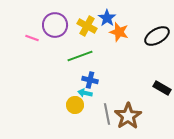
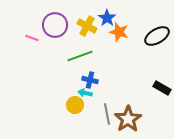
brown star: moved 3 px down
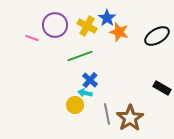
blue cross: rotated 28 degrees clockwise
brown star: moved 2 px right, 1 px up
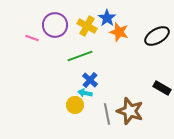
brown star: moved 7 px up; rotated 20 degrees counterclockwise
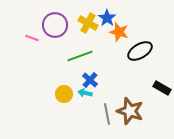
yellow cross: moved 1 px right, 3 px up
black ellipse: moved 17 px left, 15 px down
yellow circle: moved 11 px left, 11 px up
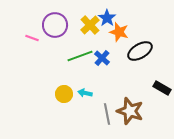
yellow cross: moved 2 px right, 2 px down; rotated 18 degrees clockwise
blue cross: moved 12 px right, 22 px up
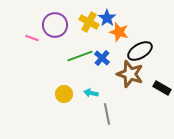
yellow cross: moved 1 px left, 3 px up; rotated 18 degrees counterclockwise
cyan arrow: moved 6 px right
brown star: moved 37 px up
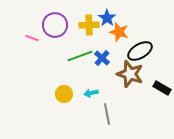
yellow cross: moved 3 px down; rotated 30 degrees counterclockwise
cyan arrow: rotated 24 degrees counterclockwise
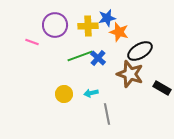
blue star: rotated 24 degrees clockwise
yellow cross: moved 1 px left, 1 px down
pink line: moved 4 px down
blue cross: moved 4 px left
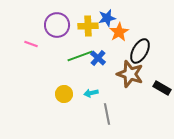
purple circle: moved 2 px right
orange star: rotated 24 degrees clockwise
pink line: moved 1 px left, 2 px down
black ellipse: rotated 30 degrees counterclockwise
